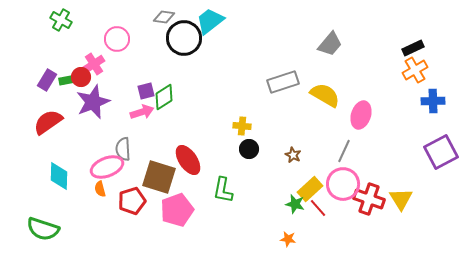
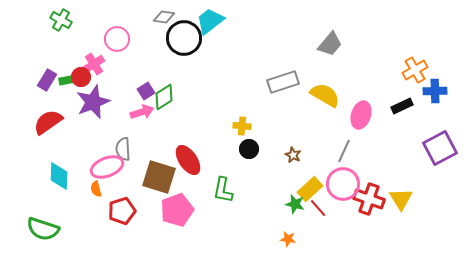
black rectangle at (413, 48): moved 11 px left, 58 px down
purple square at (146, 91): rotated 18 degrees counterclockwise
blue cross at (433, 101): moved 2 px right, 10 px up
purple square at (441, 152): moved 1 px left, 4 px up
orange semicircle at (100, 189): moved 4 px left
red pentagon at (132, 201): moved 10 px left, 10 px down
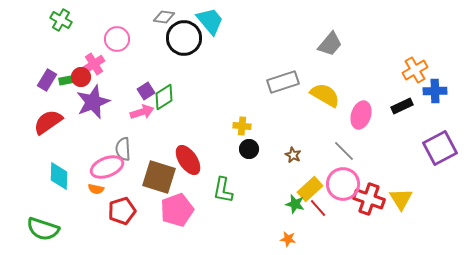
cyan trapezoid at (210, 21): rotated 88 degrees clockwise
gray line at (344, 151): rotated 70 degrees counterclockwise
orange semicircle at (96, 189): rotated 63 degrees counterclockwise
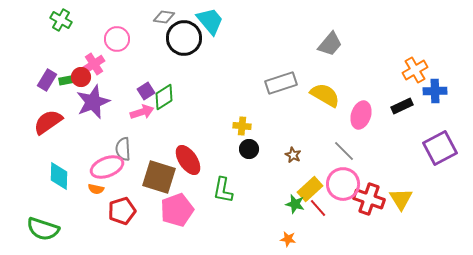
gray rectangle at (283, 82): moved 2 px left, 1 px down
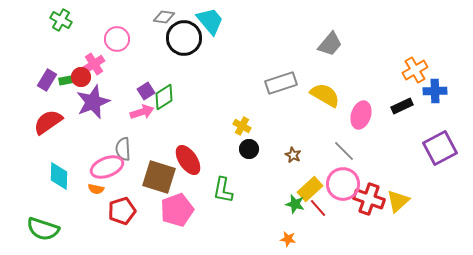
yellow cross at (242, 126): rotated 24 degrees clockwise
yellow triangle at (401, 199): moved 3 px left, 2 px down; rotated 20 degrees clockwise
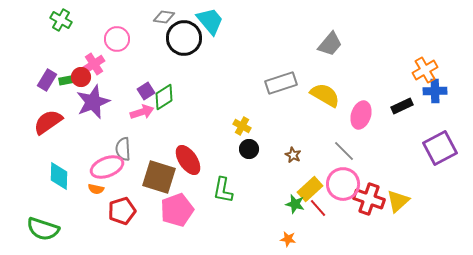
orange cross at (415, 70): moved 10 px right
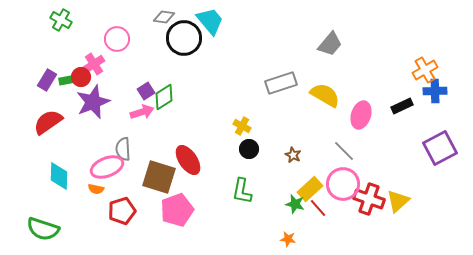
green L-shape at (223, 190): moved 19 px right, 1 px down
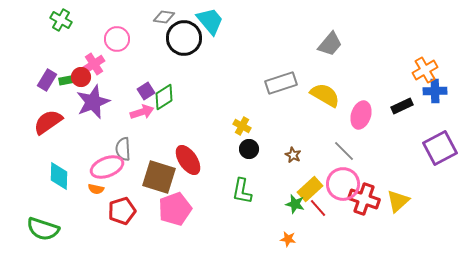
red cross at (369, 199): moved 5 px left
pink pentagon at (177, 210): moved 2 px left, 1 px up
